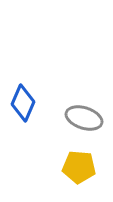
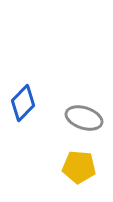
blue diamond: rotated 21 degrees clockwise
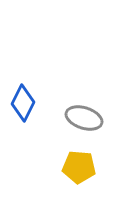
blue diamond: rotated 18 degrees counterclockwise
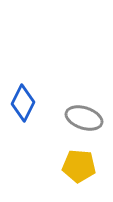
yellow pentagon: moved 1 px up
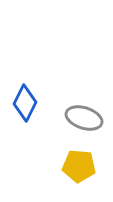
blue diamond: moved 2 px right
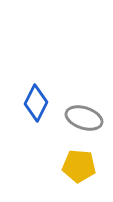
blue diamond: moved 11 px right
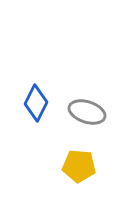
gray ellipse: moved 3 px right, 6 px up
